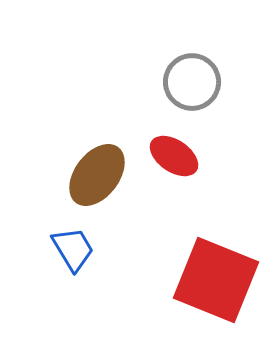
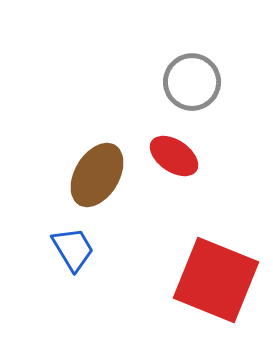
brown ellipse: rotated 6 degrees counterclockwise
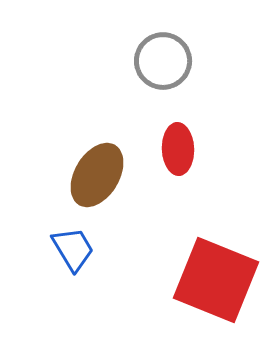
gray circle: moved 29 px left, 21 px up
red ellipse: moved 4 px right, 7 px up; rotated 54 degrees clockwise
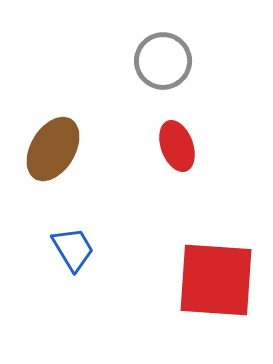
red ellipse: moved 1 px left, 3 px up; rotated 18 degrees counterclockwise
brown ellipse: moved 44 px left, 26 px up
red square: rotated 18 degrees counterclockwise
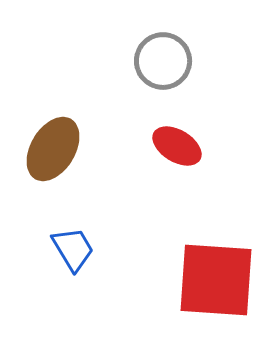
red ellipse: rotated 39 degrees counterclockwise
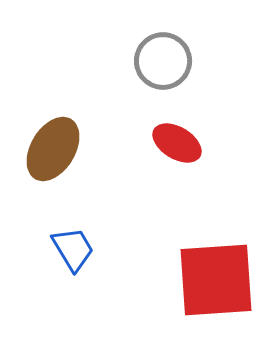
red ellipse: moved 3 px up
red square: rotated 8 degrees counterclockwise
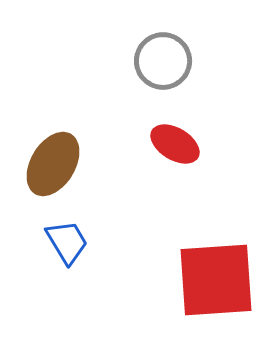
red ellipse: moved 2 px left, 1 px down
brown ellipse: moved 15 px down
blue trapezoid: moved 6 px left, 7 px up
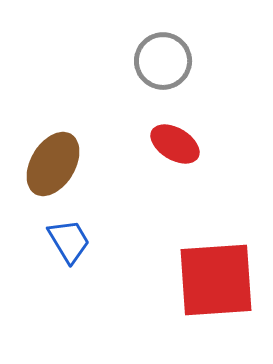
blue trapezoid: moved 2 px right, 1 px up
